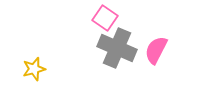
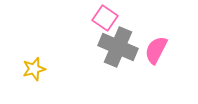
gray cross: moved 1 px right, 1 px up
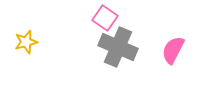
pink semicircle: moved 17 px right
yellow star: moved 8 px left, 27 px up
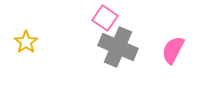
yellow star: rotated 20 degrees counterclockwise
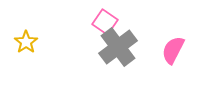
pink square: moved 4 px down
gray cross: rotated 30 degrees clockwise
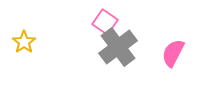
yellow star: moved 2 px left
pink semicircle: moved 3 px down
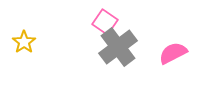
pink semicircle: rotated 36 degrees clockwise
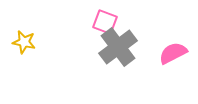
pink square: rotated 15 degrees counterclockwise
yellow star: rotated 25 degrees counterclockwise
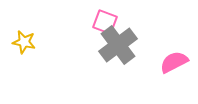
gray cross: moved 2 px up
pink semicircle: moved 1 px right, 9 px down
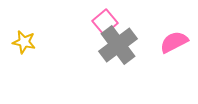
pink square: rotated 30 degrees clockwise
pink semicircle: moved 20 px up
